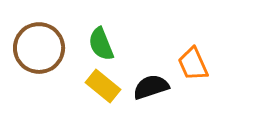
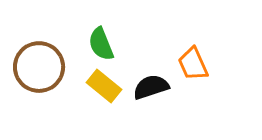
brown circle: moved 19 px down
yellow rectangle: moved 1 px right
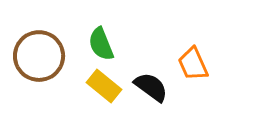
brown circle: moved 11 px up
black semicircle: rotated 54 degrees clockwise
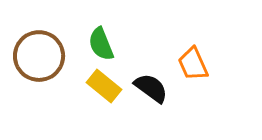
black semicircle: moved 1 px down
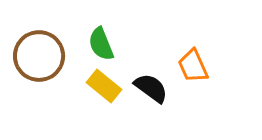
orange trapezoid: moved 2 px down
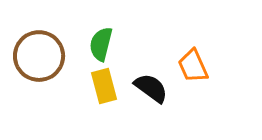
green semicircle: rotated 36 degrees clockwise
yellow rectangle: rotated 36 degrees clockwise
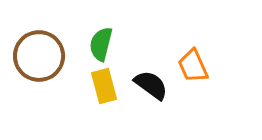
black semicircle: moved 3 px up
